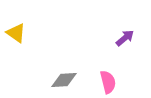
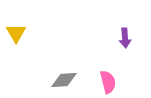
yellow triangle: rotated 25 degrees clockwise
purple arrow: rotated 126 degrees clockwise
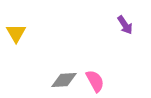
purple arrow: moved 13 px up; rotated 30 degrees counterclockwise
pink semicircle: moved 13 px left, 1 px up; rotated 15 degrees counterclockwise
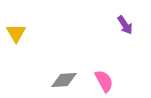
pink semicircle: moved 9 px right
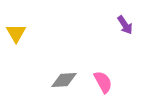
pink semicircle: moved 1 px left, 1 px down
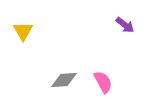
purple arrow: rotated 18 degrees counterclockwise
yellow triangle: moved 7 px right, 2 px up
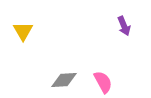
purple arrow: moved 1 px left, 1 px down; rotated 30 degrees clockwise
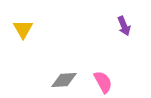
yellow triangle: moved 2 px up
